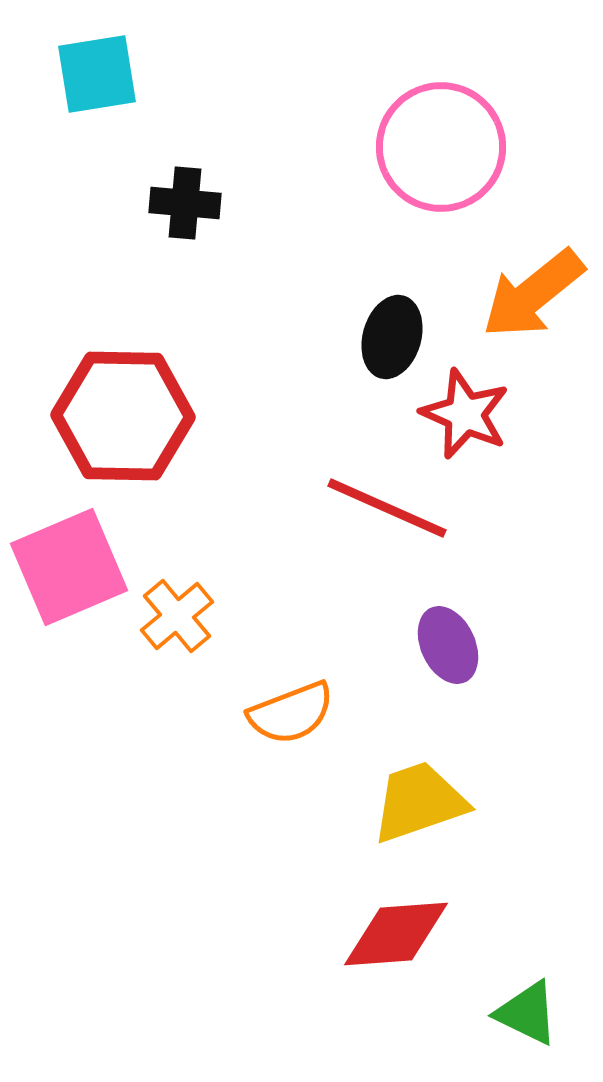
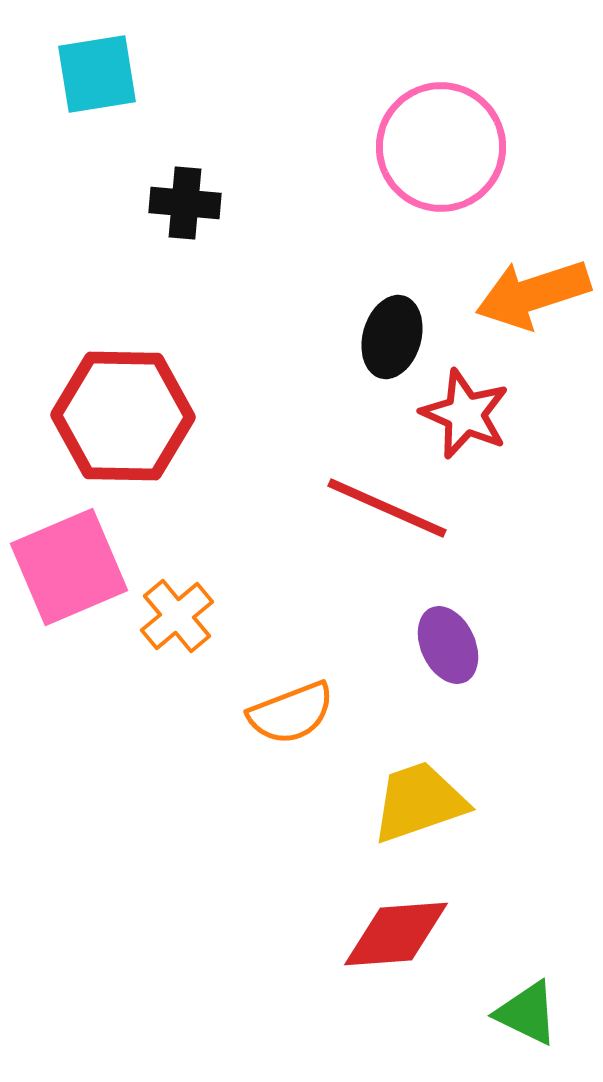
orange arrow: rotated 21 degrees clockwise
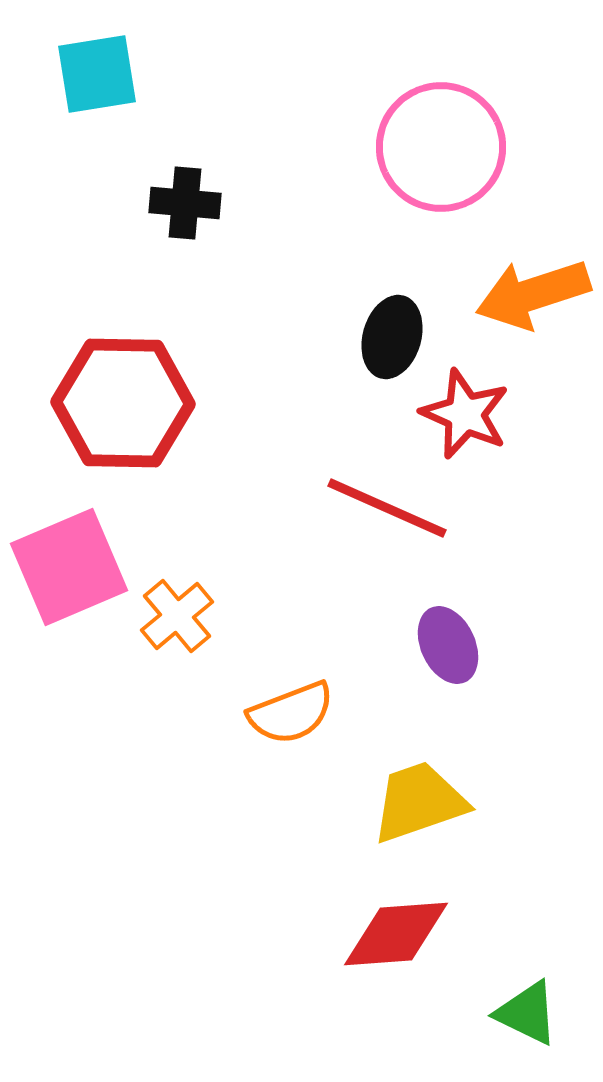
red hexagon: moved 13 px up
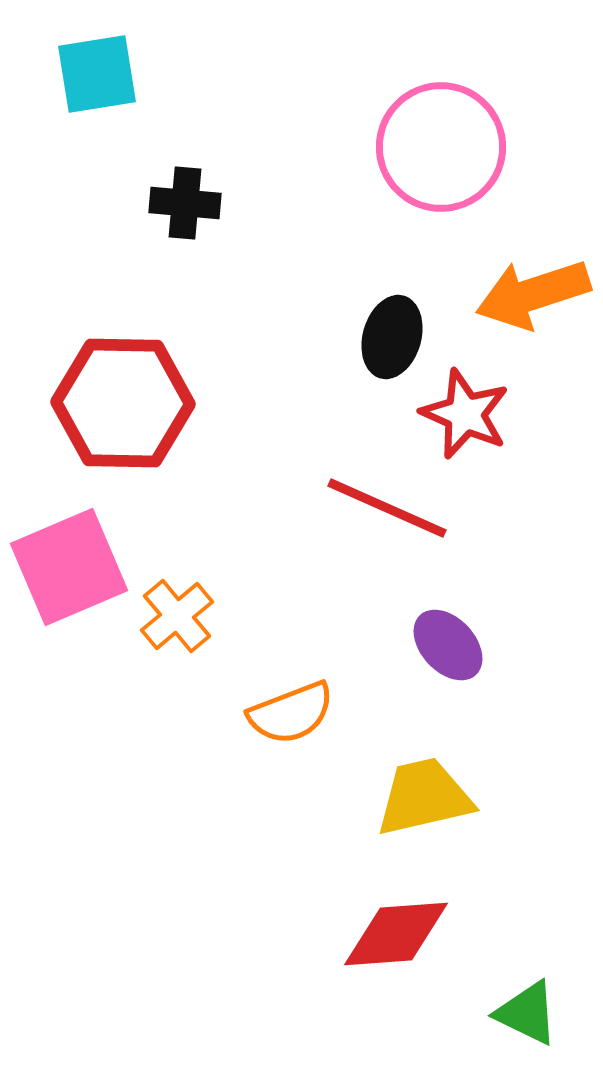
purple ellipse: rotated 18 degrees counterclockwise
yellow trapezoid: moved 5 px right, 5 px up; rotated 6 degrees clockwise
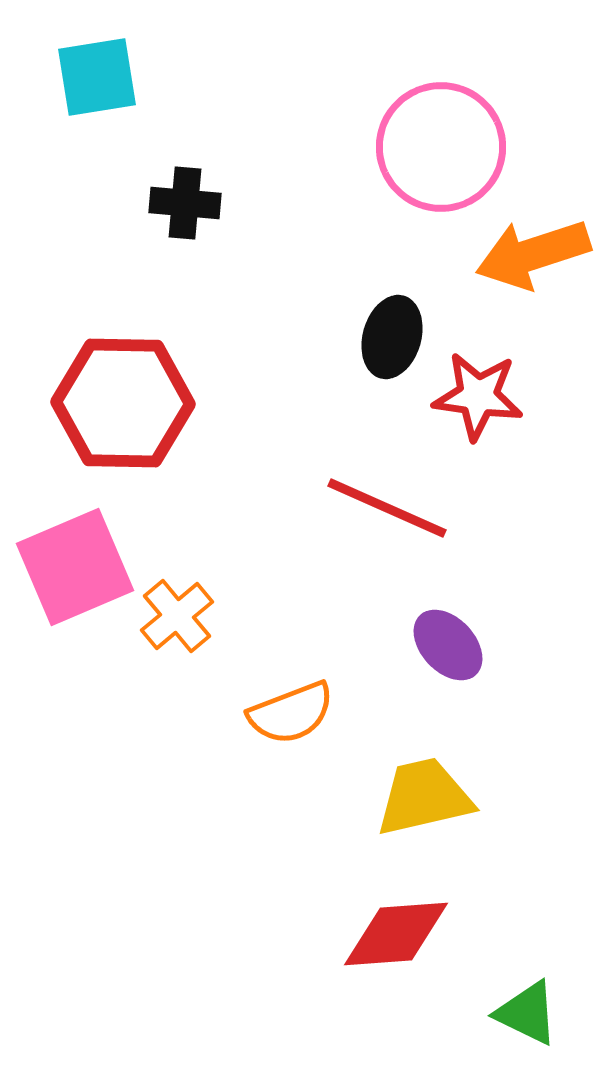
cyan square: moved 3 px down
orange arrow: moved 40 px up
red star: moved 13 px right, 18 px up; rotated 16 degrees counterclockwise
pink square: moved 6 px right
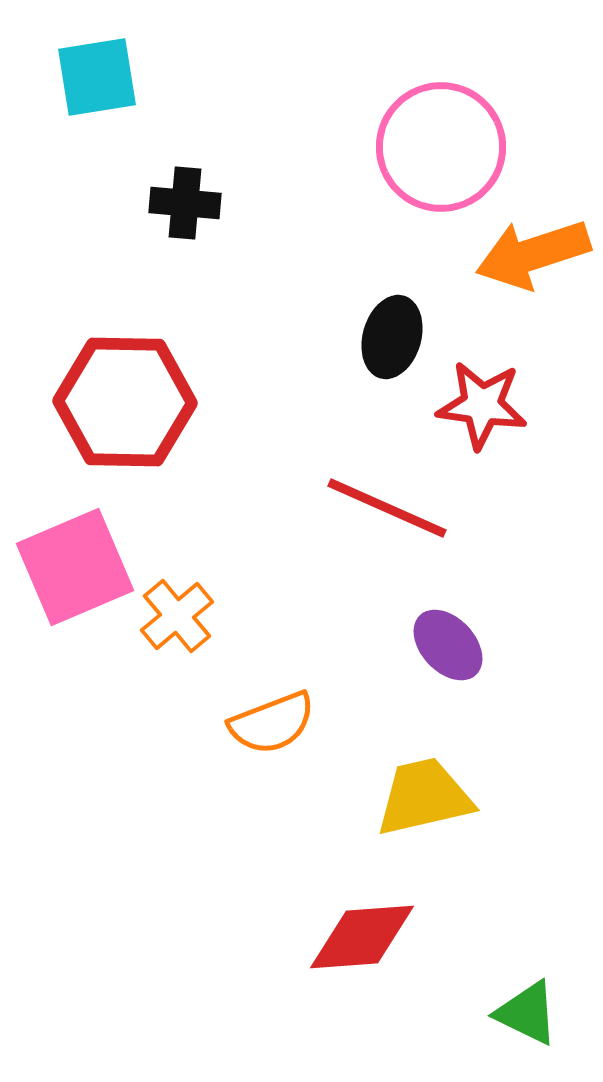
red star: moved 4 px right, 9 px down
red hexagon: moved 2 px right, 1 px up
orange semicircle: moved 19 px left, 10 px down
red diamond: moved 34 px left, 3 px down
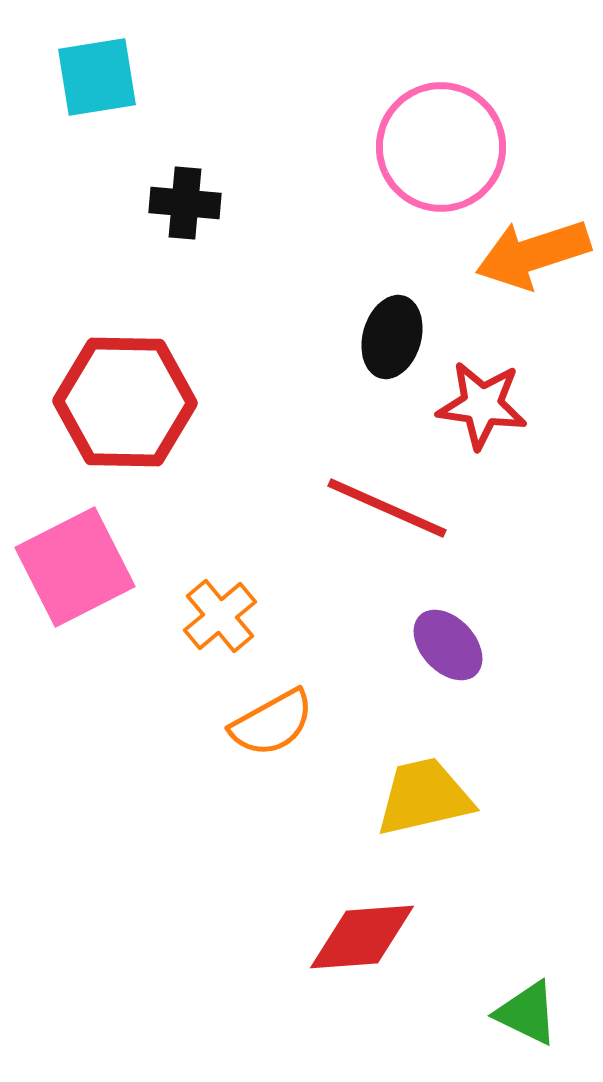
pink square: rotated 4 degrees counterclockwise
orange cross: moved 43 px right
orange semicircle: rotated 8 degrees counterclockwise
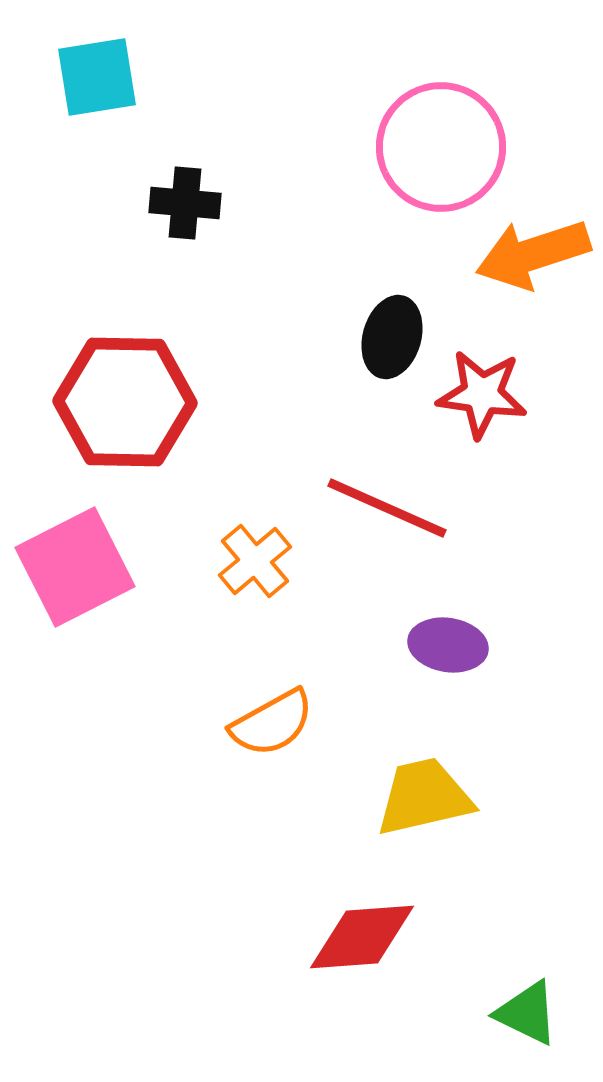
red star: moved 11 px up
orange cross: moved 35 px right, 55 px up
purple ellipse: rotated 38 degrees counterclockwise
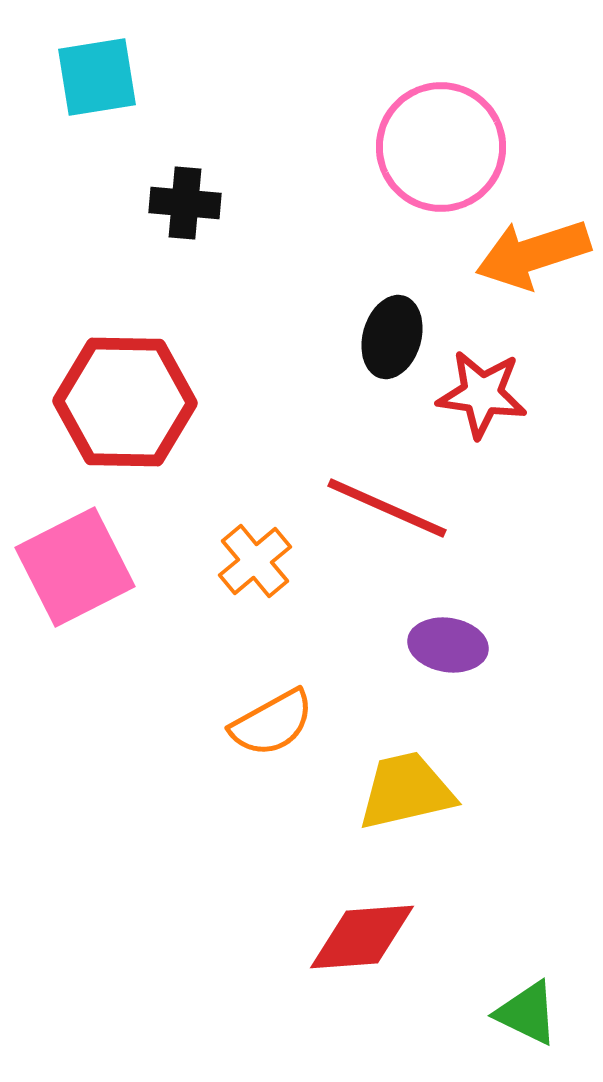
yellow trapezoid: moved 18 px left, 6 px up
